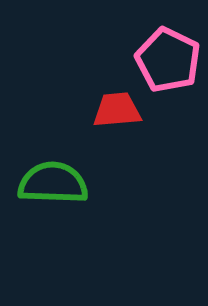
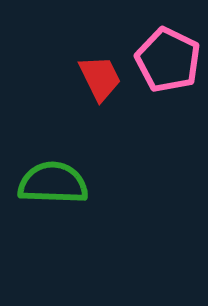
red trapezoid: moved 17 px left, 32 px up; rotated 69 degrees clockwise
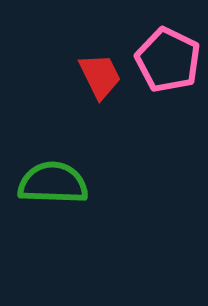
red trapezoid: moved 2 px up
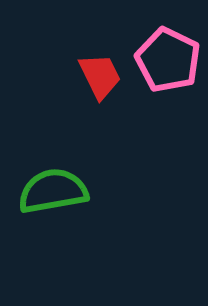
green semicircle: moved 8 px down; rotated 12 degrees counterclockwise
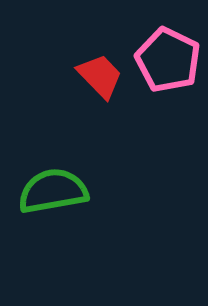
red trapezoid: rotated 18 degrees counterclockwise
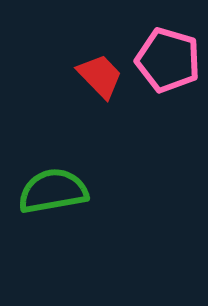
pink pentagon: rotated 10 degrees counterclockwise
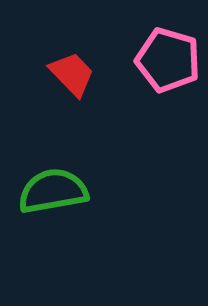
red trapezoid: moved 28 px left, 2 px up
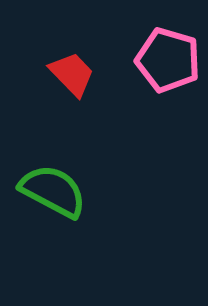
green semicircle: rotated 38 degrees clockwise
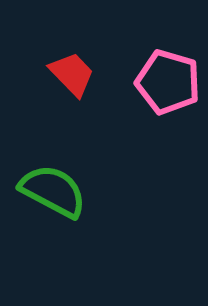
pink pentagon: moved 22 px down
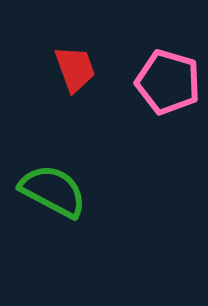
red trapezoid: moved 3 px right, 5 px up; rotated 24 degrees clockwise
